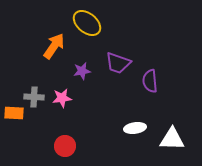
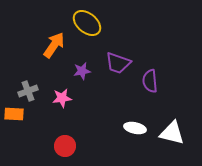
orange arrow: moved 1 px up
gray cross: moved 6 px left, 6 px up; rotated 24 degrees counterclockwise
orange rectangle: moved 1 px down
white ellipse: rotated 20 degrees clockwise
white triangle: moved 6 px up; rotated 12 degrees clockwise
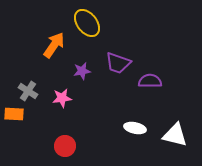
yellow ellipse: rotated 12 degrees clockwise
purple semicircle: rotated 95 degrees clockwise
gray cross: rotated 36 degrees counterclockwise
white triangle: moved 3 px right, 2 px down
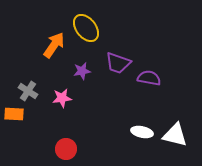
yellow ellipse: moved 1 px left, 5 px down
purple semicircle: moved 1 px left, 3 px up; rotated 10 degrees clockwise
white ellipse: moved 7 px right, 4 px down
red circle: moved 1 px right, 3 px down
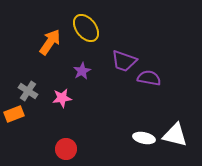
orange arrow: moved 4 px left, 3 px up
purple trapezoid: moved 6 px right, 2 px up
purple star: rotated 18 degrees counterclockwise
orange rectangle: rotated 24 degrees counterclockwise
white ellipse: moved 2 px right, 6 px down
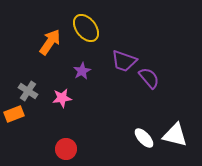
purple semicircle: rotated 40 degrees clockwise
white ellipse: rotated 35 degrees clockwise
